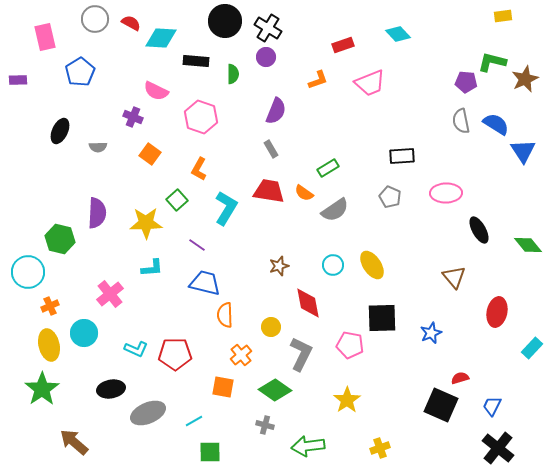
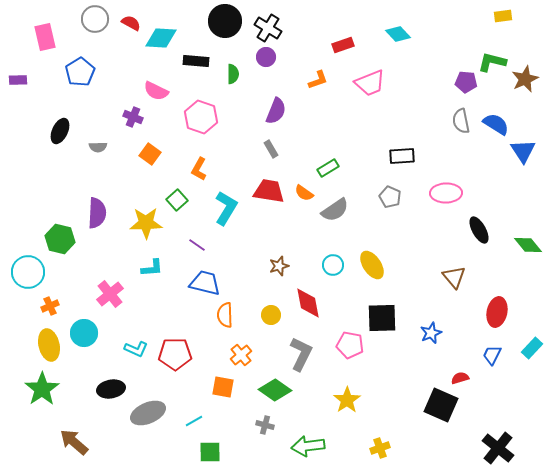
yellow circle at (271, 327): moved 12 px up
blue trapezoid at (492, 406): moved 51 px up
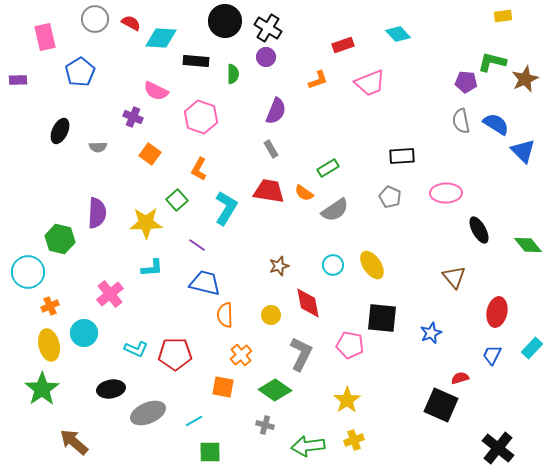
blue triangle at (523, 151): rotated 12 degrees counterclockwise
black square at (382, 318): rotated 8 degrees clockwise
yellow cross at (380, 448): moved 26 px left, 8 px up
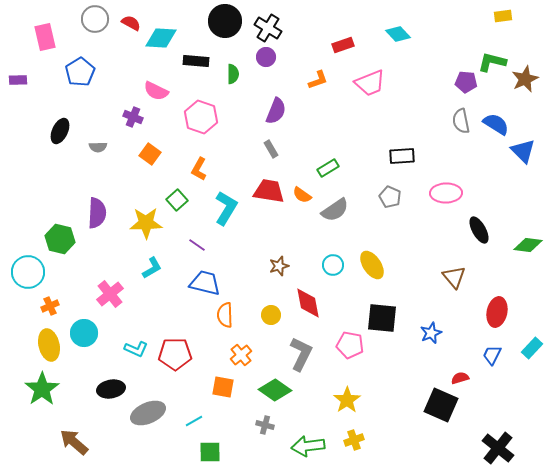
orange semicircle at (304, 193): moved 2 px left, 2 px down
green diamond at (528, 245): rotated 44 degrees counterclockwise
cyan L-shape at (152, 268): rotated 25 degrees counterclockwise
